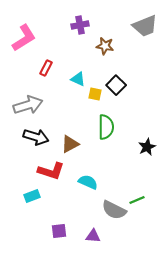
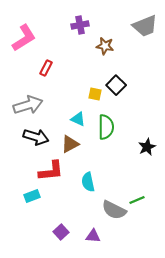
cyan triangle: moved 40 px down
red L-shape: rotated 24 degrees counterclockwise
cyan semicircle: rotated 126 degrees counterclockwise
purple square: moved 2 px right, 1 px down; rotated 35 degrees counterclockwise
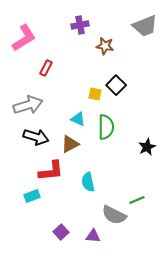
gray semicircle: moved 5 px down
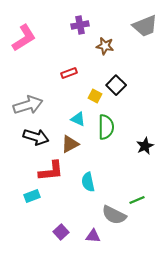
red rectangle: moved 23 px right, 5 px down; rotated 42 degrees clockwise
yellow square: moved 2 px down; rotated 16 degrees clockwise
black star: moved 2 px left, 1 px up
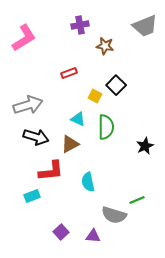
gray semicircle: rotated 10 degrees counterclockwise
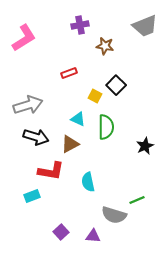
red L-shape: rotated 16 degrees clockwise
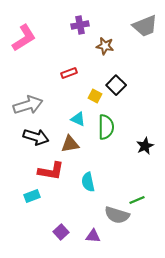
brown triangle: rotated 18 degrees clockwise
gray semicircle: moved 3 px right
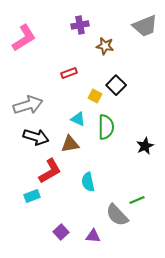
red L-shape: moved 1 px left; rotated 40 degrees counterclockwise
gray semicircle: rotated 30 degrees clockwise
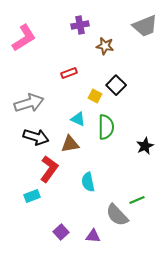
gray arrow: moved 1 px right, 2 px up
red L-shape: moved 1 px left, 2 px up; rotated 24 degrees counterclockwise
